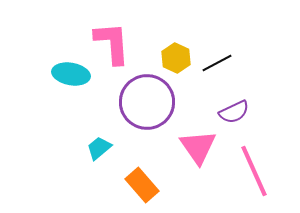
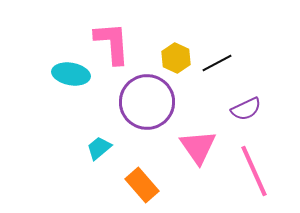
purple semicircle: moved 12 px right, 3 px up
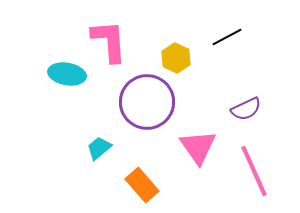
pink L-shape: moved 3 px left, 2 px up
black line: moved 10 px right, 26 px up
cyan ellipse: moved 4 px left
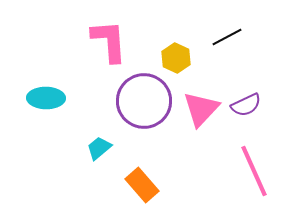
cyan ellipse: moved 21 px left, 24 px down; rotated 9 degrees counterclockwise
purple circle: moved 3 px left, 1 px up
purple semicircle: moved 4 px up
pink triangle: moved 3 px right, 38 px up; rotated 18 degrees clockwise
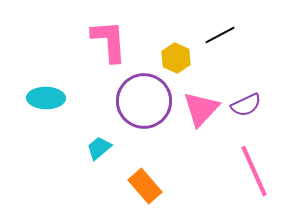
black line: moved 7 px left, 2 px up
orange rectangle: moved 3 px right, 1 px down
